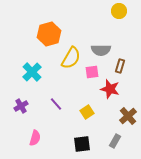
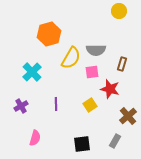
gray semicircle: moved 5 px left
brown rectangle: moved 2 px right, 2 px up
purple line: rotated 40 degrees clockwise
yellow square: moved 3 px right, 7 px up
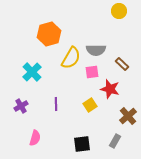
brown rectangle: rotated 64 degrees counterclockwise
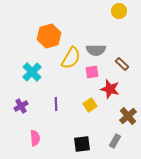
orange hexagon: moved 2 px down
pink semicircle: rotated 21 degrees counterclockwise
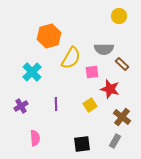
yellow circle: moved 5 px down
gray semicircle: moved 8 px right, 1 px up
brown cross: moved 6 px left, 1 px down; rotated 12 degrees counterclockwise
